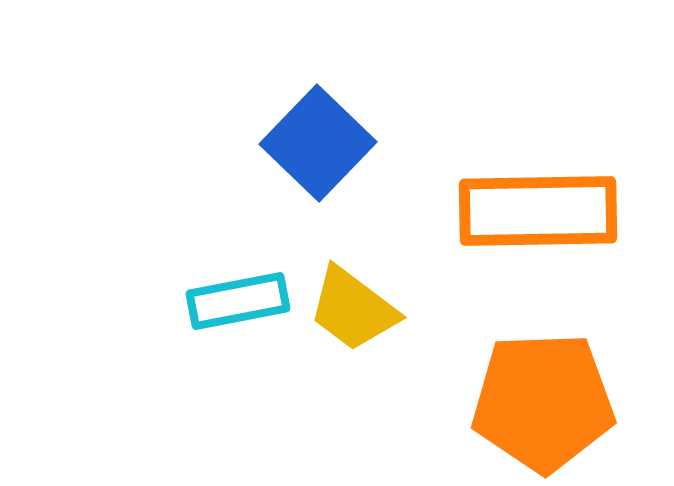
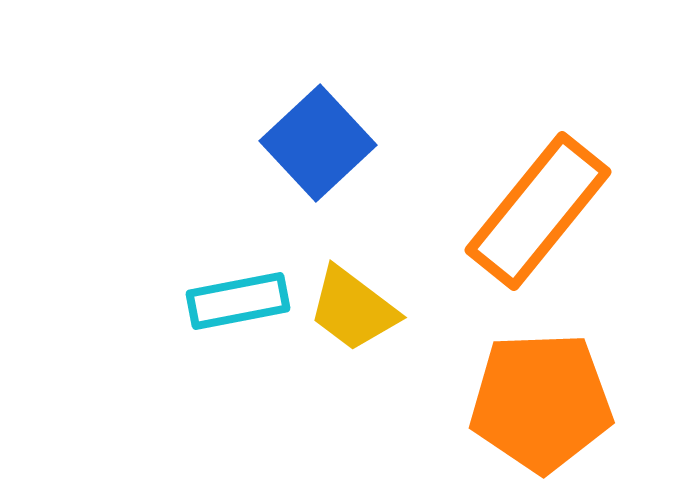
blue square: rotated 3 degrees clockwise
orange rectangle: rotated 50 degrees counterclockwise
orange pentagon: moved 2 px left
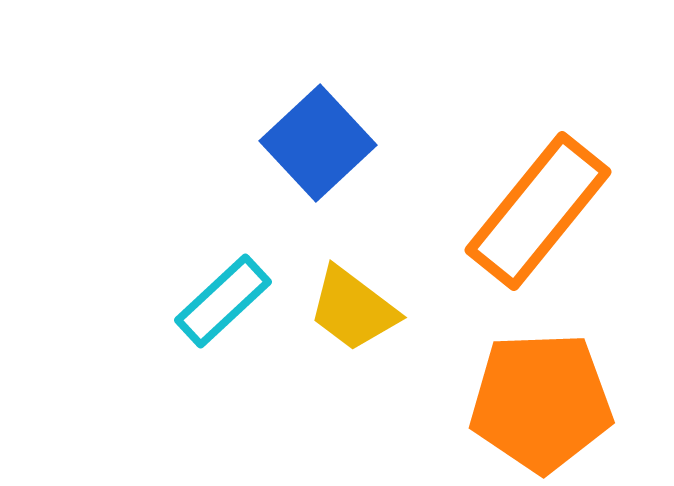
cyan rectangle: moved 15 px left; rotated 32 degrees counterclockwise
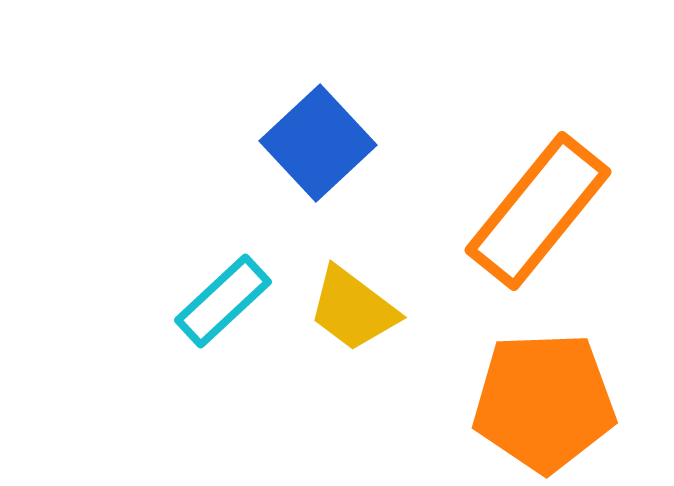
orange pentagon: moved 3 px right
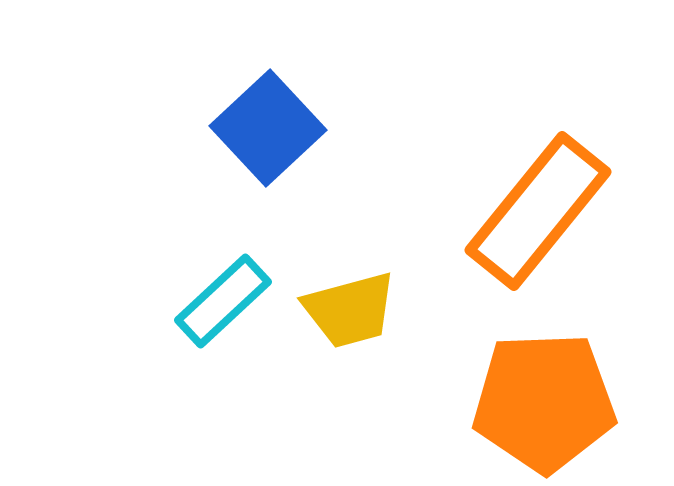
blue square: moved 50 px left, 15 px up
yellow trapezoid: moved 3 px left, 1 px down; rotated 52 degrees counterclockwise
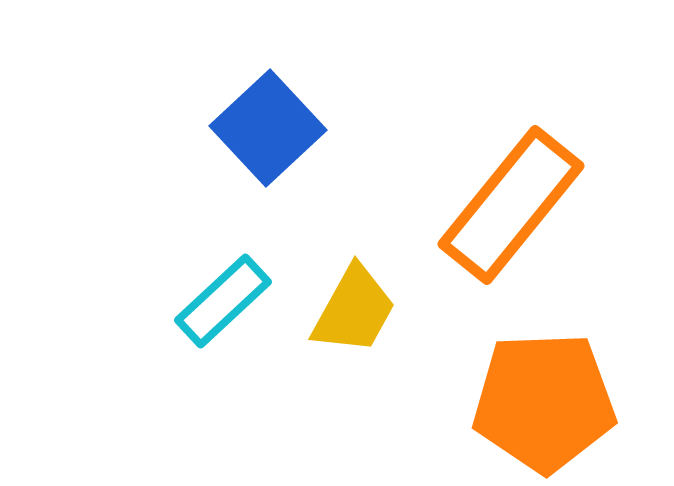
orange rectangle: moved 27 px left, 6 px up
yellow trapezoid: moved 4 px right; rotated 46 degrees counterclockwise
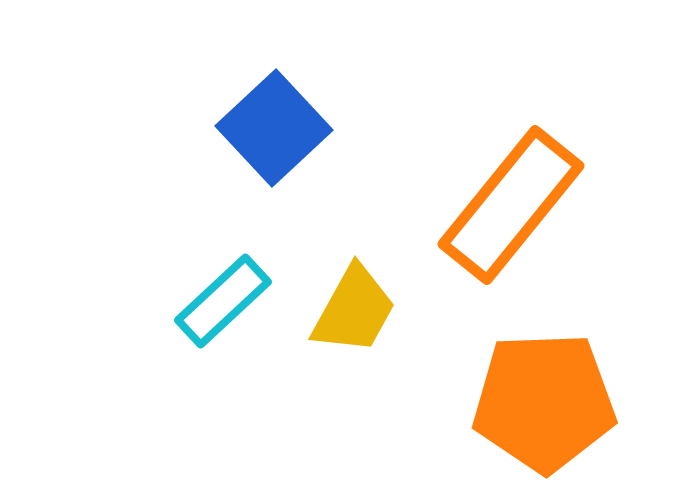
blue square: moved 6 px right
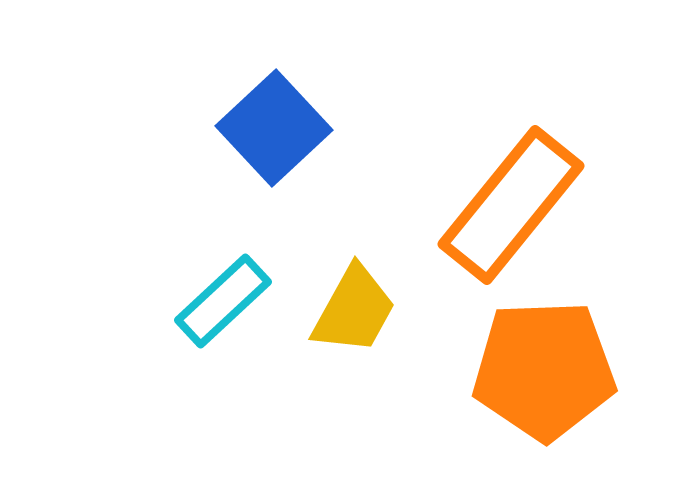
orange pentagon: moved 32 px up
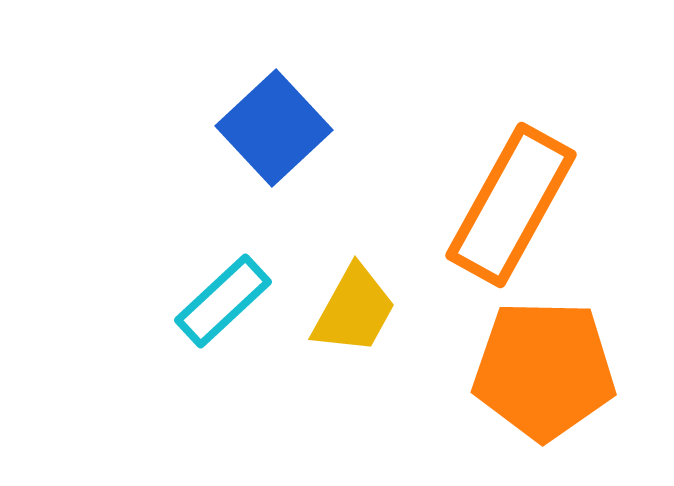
orange rectangle: rotated 10 degrees counterclockwise
orange pentagon: rotated 3 degrees clockwise
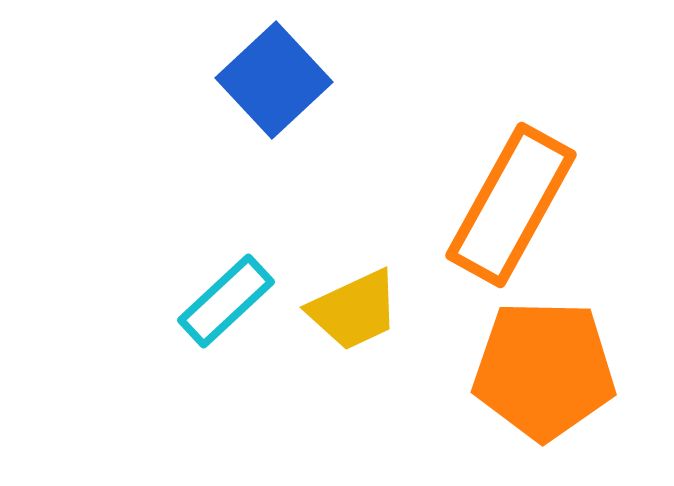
blue square: moved 48 px up
cyan rectangle: moved 3 px right
yellow trapezoid: rotated 36 degrees clockwise
